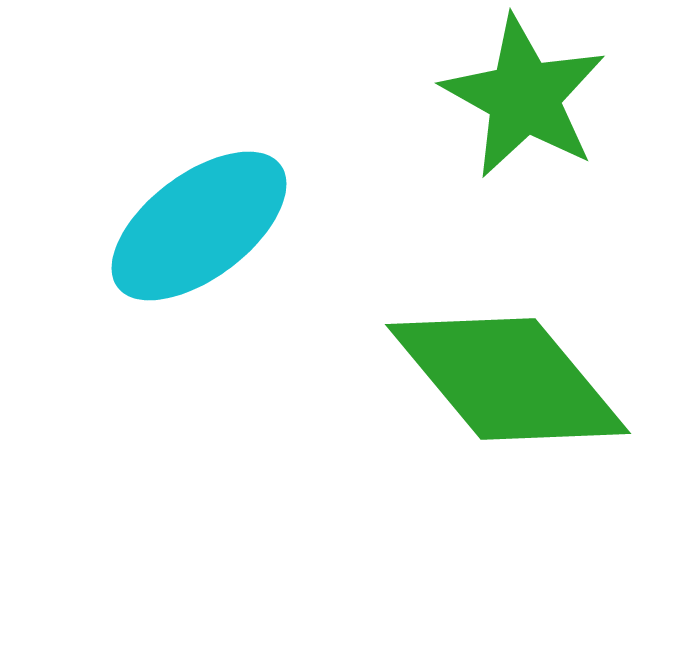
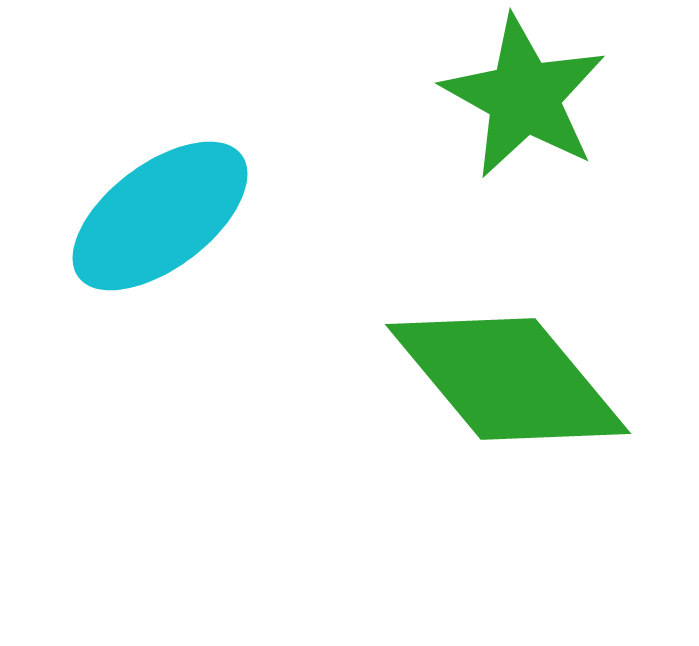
cyan ellipse: moved 39 px left, 10 px up
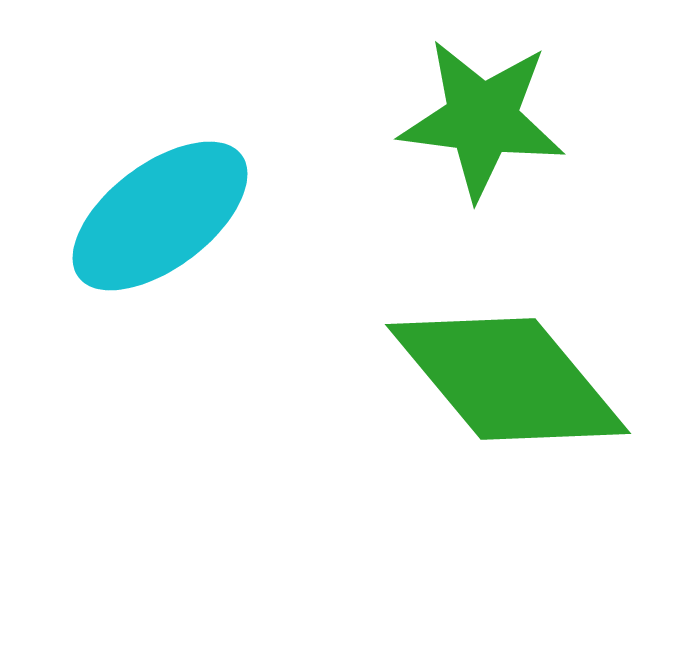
green star: moved 42 px left, 22 px down; rotated 22 degrees counterclockwise
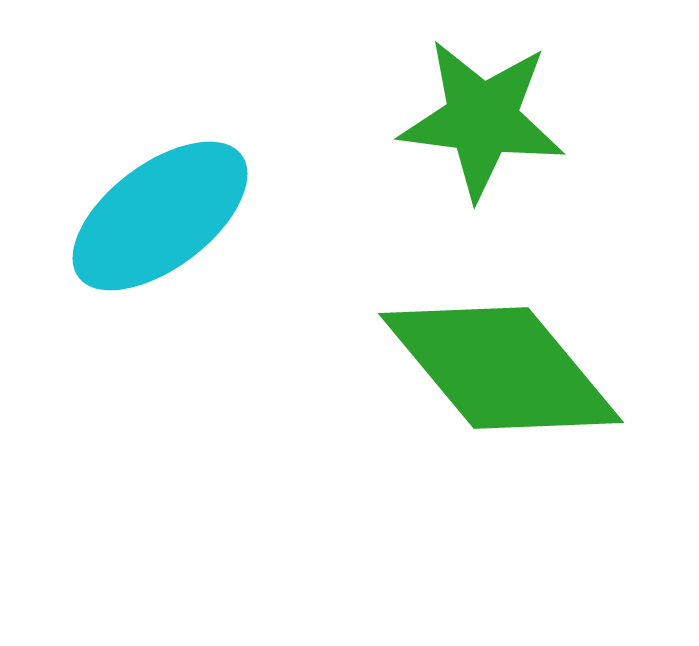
green diamond: moved 7 px left, 11 px up
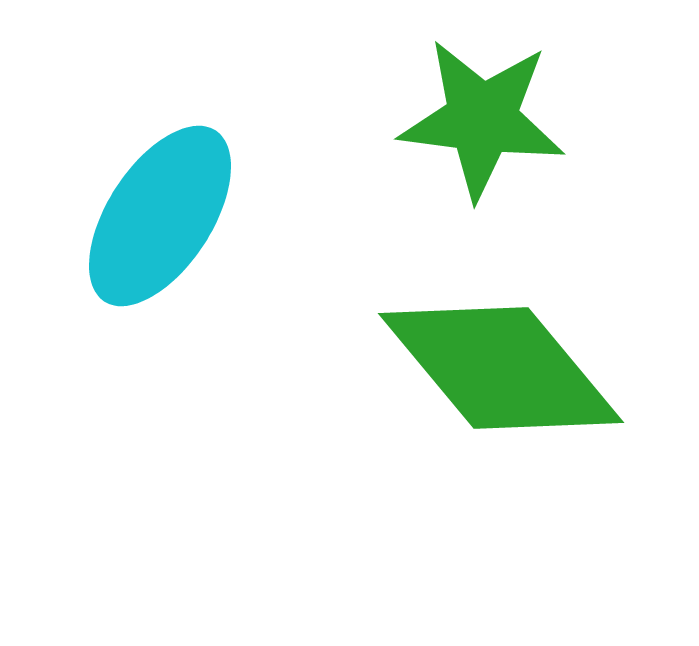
cyan ellipse: rotated 20 degrees counterclockwise
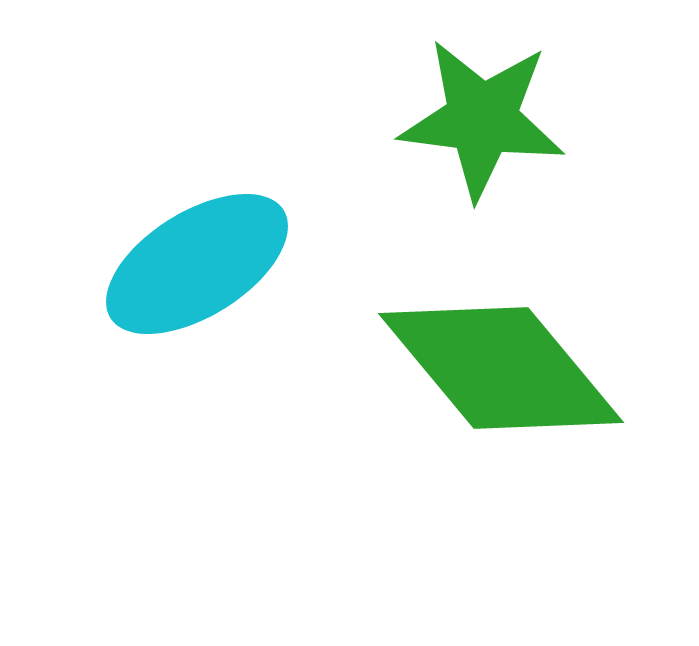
cyan ellipse: moved 37 px right, 48 px down; rotated 25 degrees clockwise
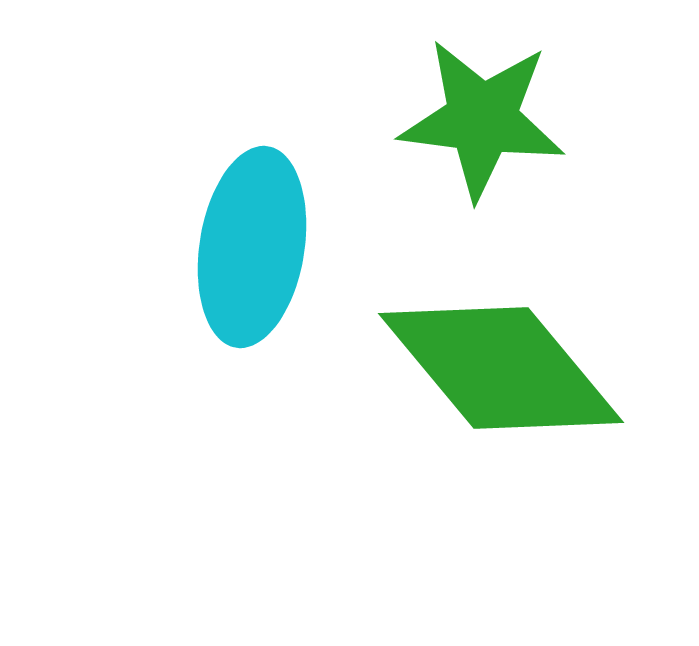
cyan ellipse: moved 55 px right, 17 px up; rotated 49 degrees counterclockwise
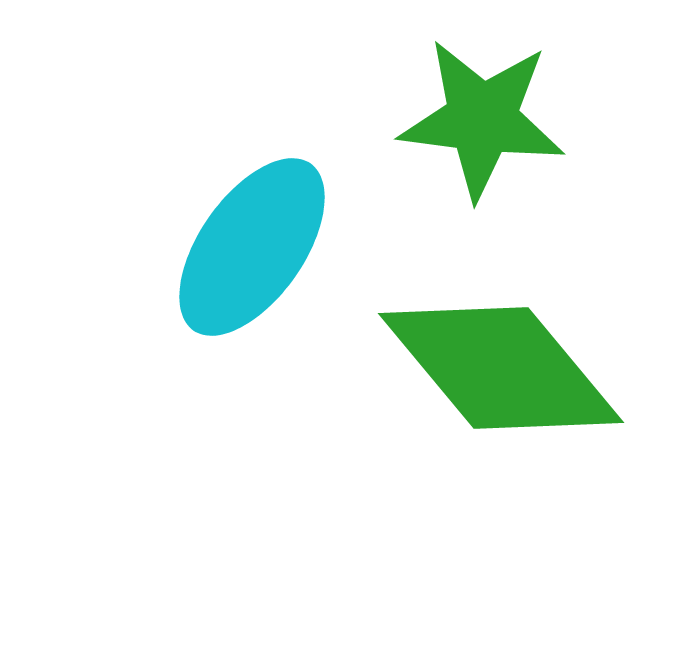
cyan ellipse: rotated 26 degrees clockwise
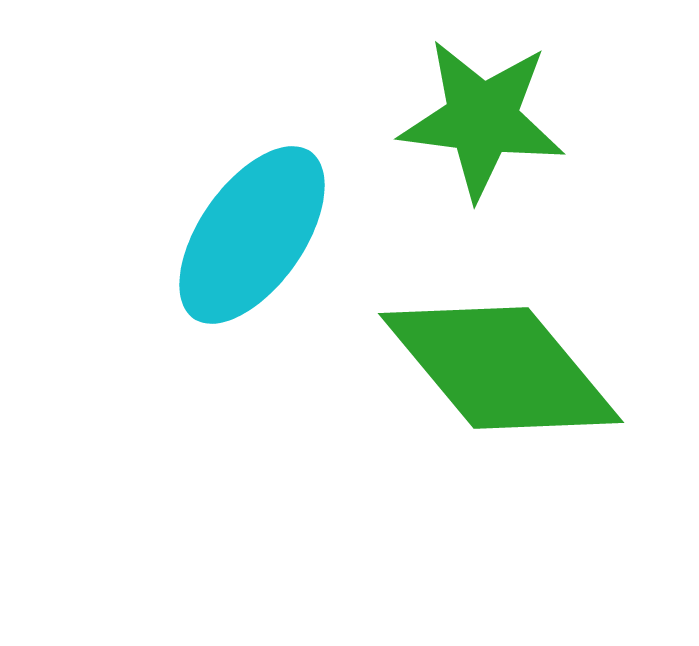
cyan ellipse: moved 12 px up
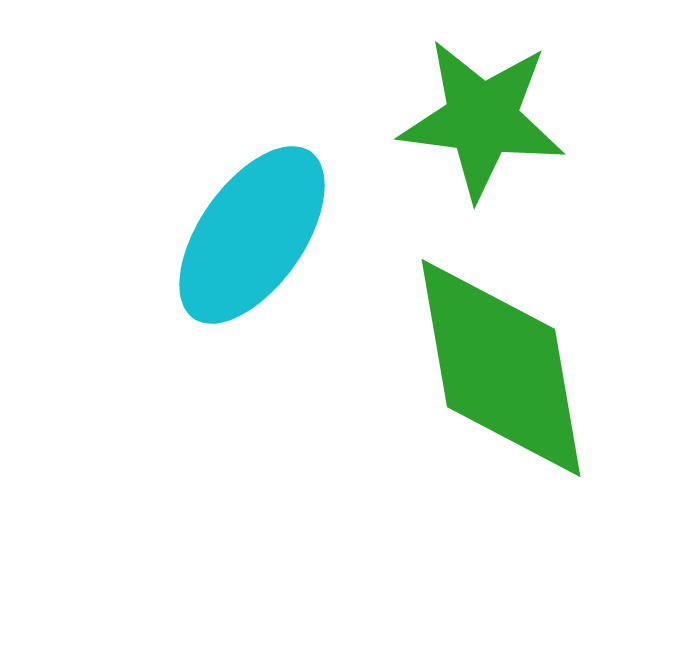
green diamond: rotated 30 degrees clockwise
